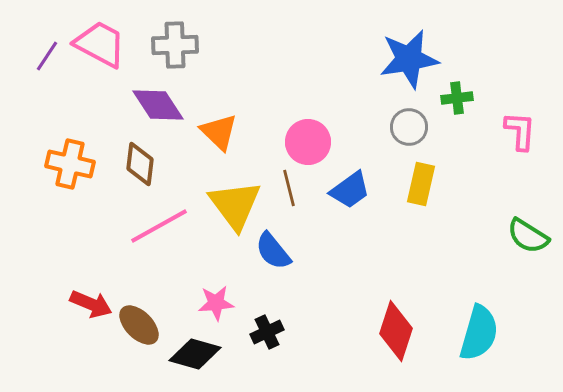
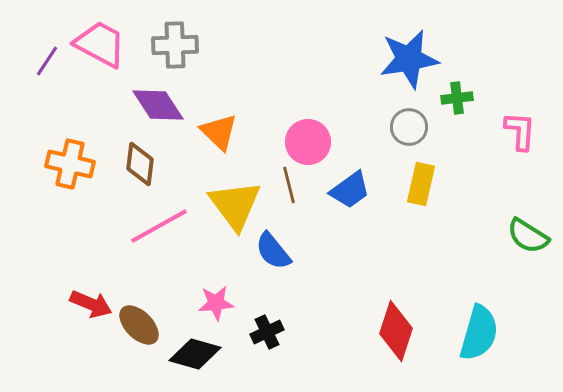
purple line: moved 5 px down
brown line: moved 3 px up
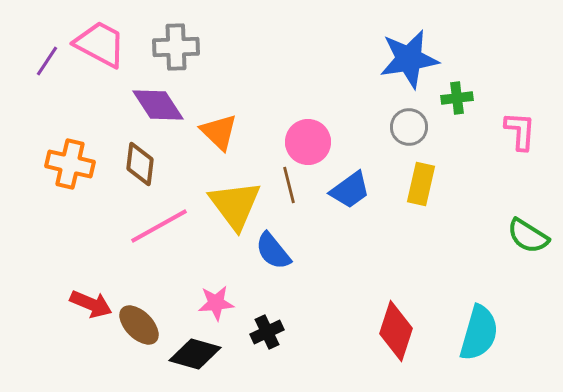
gray cross: moved 1 px right, 2 px down
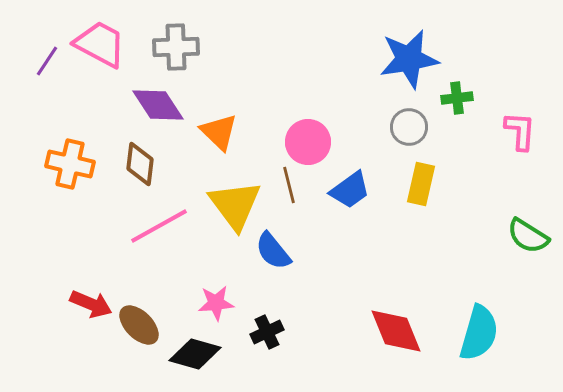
red diamond: rotated 40 degrees counterclockwise
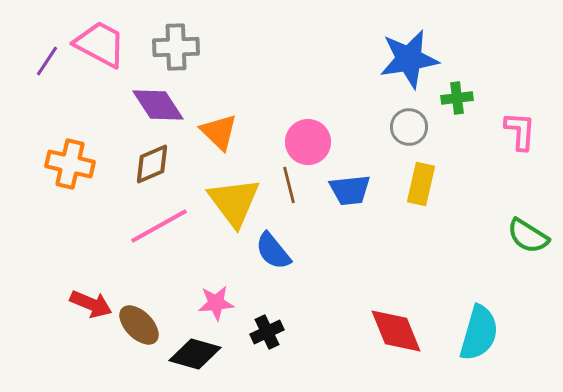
brown diamond: moved 12 px right; rotated 60 degrees clockwise
blue trapezoid: rotated 30 degrees clockwise
yellow triangle: moved 1 px left, 3 px up
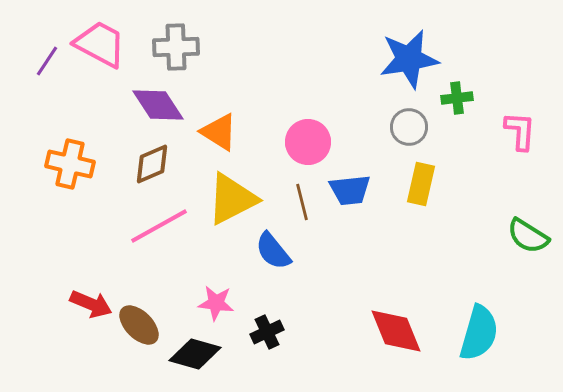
orange triangle: rotated 12 degrees counterclockwise
brown line: moved 13 px right, 17 px down
yellow triangle: moved 2 px left, 3 px up; rotated 40 degrees clockwise
pink star: rotated 12 degrees clockwise
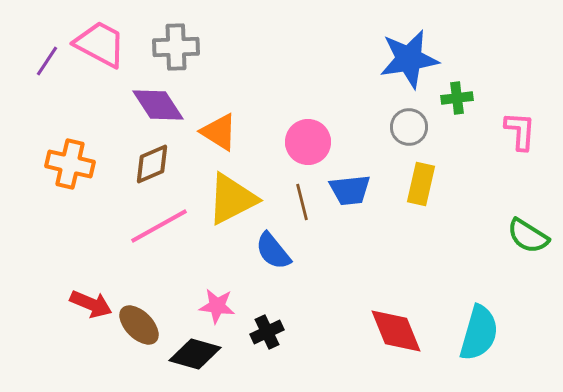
pink star: moved 1 px right, 3 px down
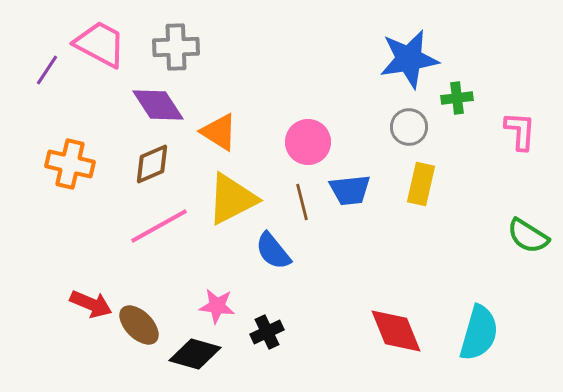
purple line: moved 9 px down
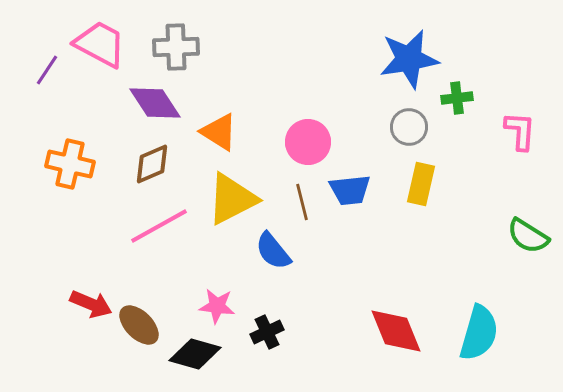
purple diamond: moved 3 px left, 2 px up
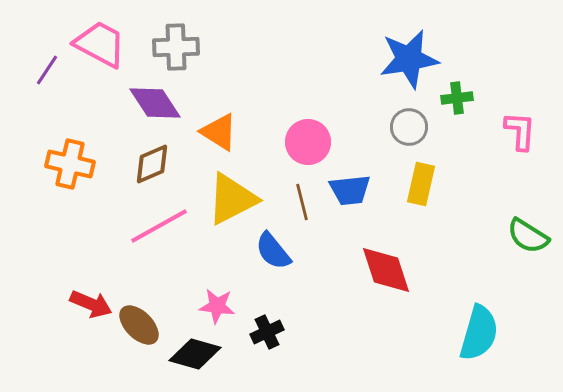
red diamond: moved 10 px left, 61 px up; rotated 4 degrees clockwise
